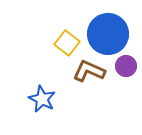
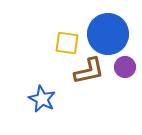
yellow square: rotated 30 degrees counterclockwise
purple circle: moved 1 px left, 1 px down
brown L-shape: rotated 144 degrees clockwise
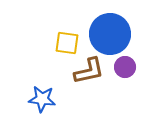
blue circle: moved 2 px right
blue star: rotated 20 degrees counterclockwise
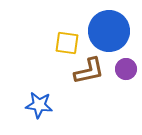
blue circle: moved 1 px left, 3 px up
purple circle: moved 1 px right, 2 px down
blue star: moved 3 px left, 6 px down
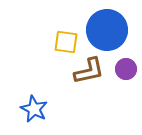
blue circle: moved 2 px left, 1 px up
yellow square: moved 1 px left, 1 px up
blue star: moved 5 px left, 4 px down; rotated 20 degrees clockwise
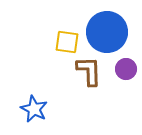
blue circle: moved 2 px down
yellow square: moved 1 px right
brown L-shape: rotated 80 degrees counterclockwise
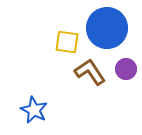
blue circle: moved 4 px up
brown L-shape: moved 1 px right, 1 px down; rotated 32 degrees counterclockwise
blue star: moved 1 px down
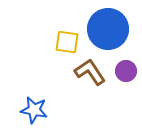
blue circle: moved 1 px right, 1 px down
purple circle: moved 2 px down
blue star: rotated 16 degrees counterclockwise
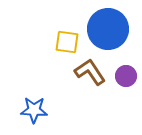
purple circle: moved 5 px down
blue star: rotated 8 degrees counterclockwise
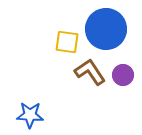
blue circle: moved 2 px left
purple circle: moved 3 px left, 1 px up
blue star: moved 4 px left, 5 px down
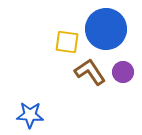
purple circle: moved 3 px up
